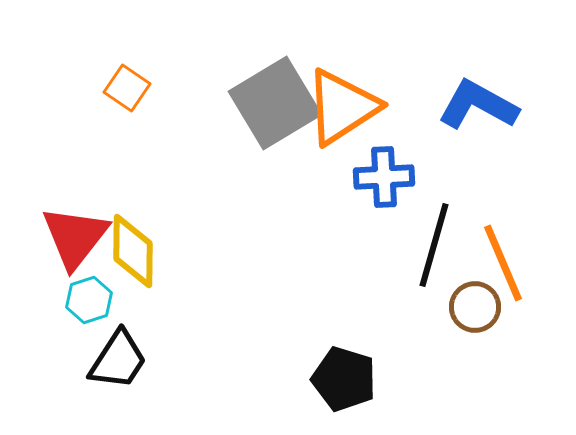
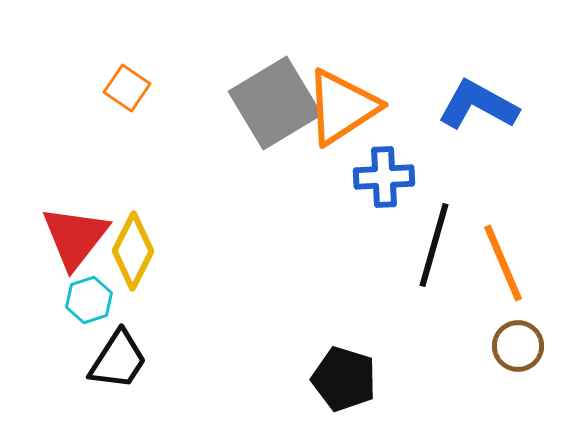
yellow diamond: rotated 26 degrees clockwise
brown circle: moved 43 px right, 39 px down
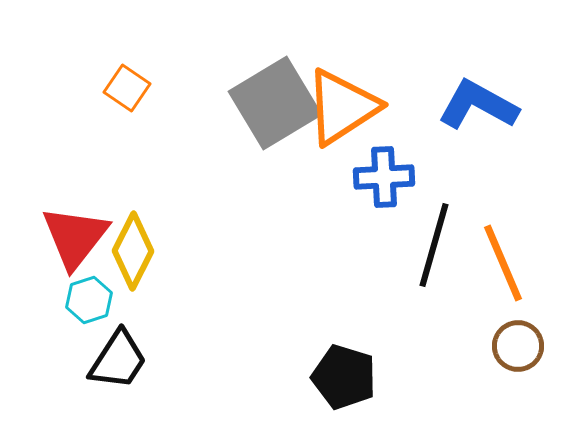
black pentagon: moved 2 px up
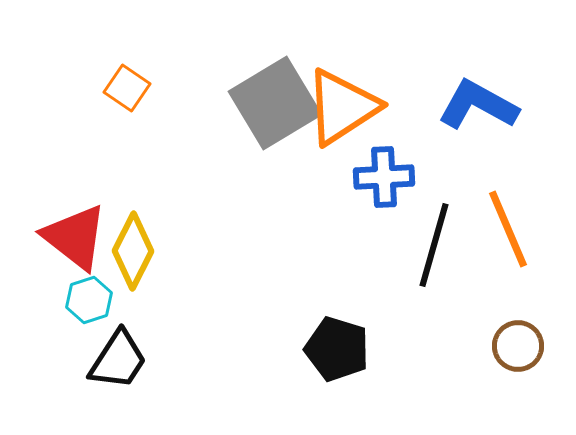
red triangle: rotated 30 degrees counterclockwise
orange line: moved 5 px right, 34 px up
black pentagon: moved 7 px left, 28 px up
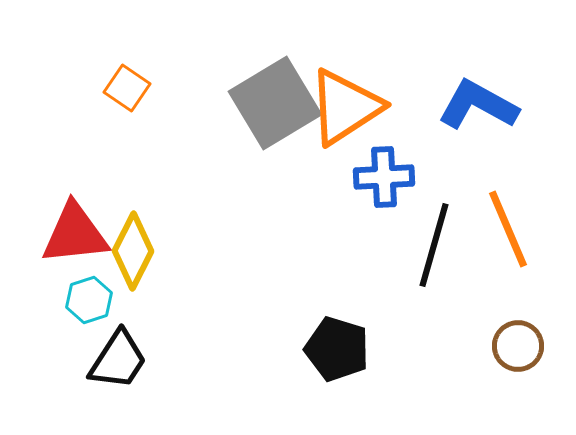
orange triangle: moved 3 px right
red triangle: moved 3 px up; rotated 44 degrees counterclockwise
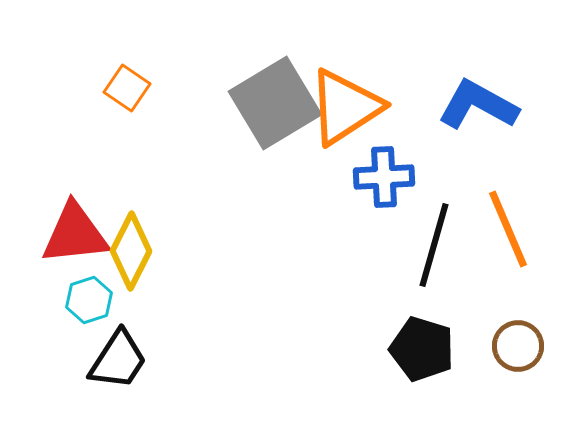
yellow diamond: moved 2 px left
black pentagon: moved 85 px right
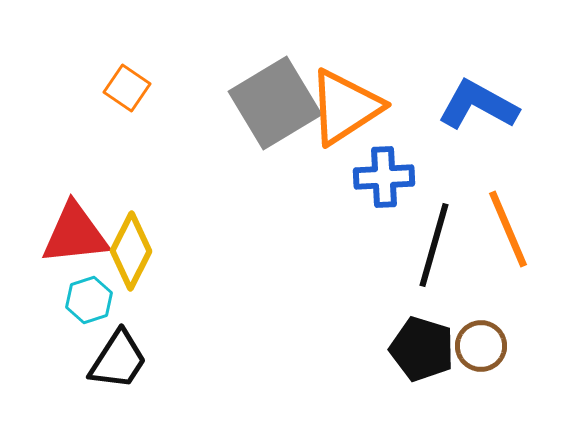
brown circle: moved 37 px left
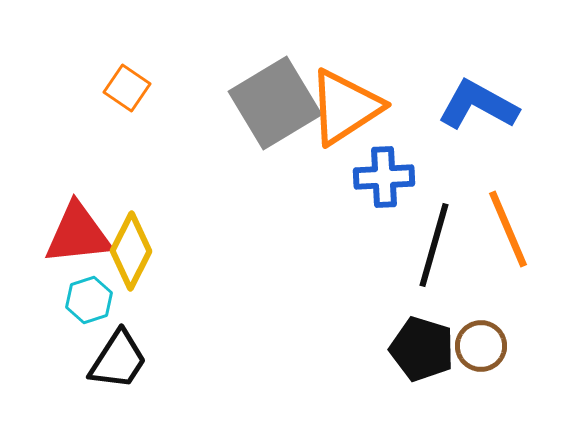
red triangle: moved 3 px right
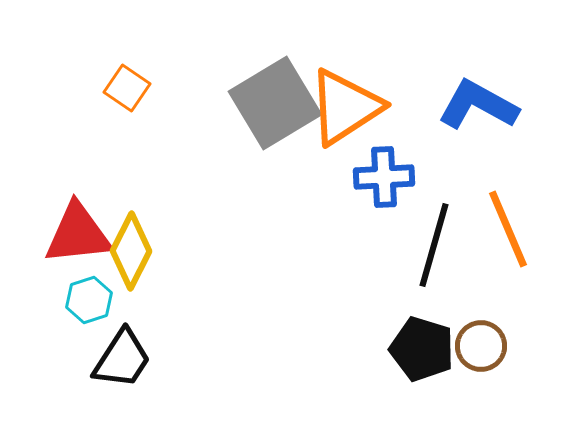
black trapezoid: moved 4 px right, 1 px up
